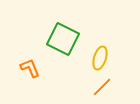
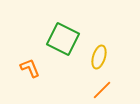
yellow ellipse: moved 1 px left, 1 px up
orange line: moved 3 px down
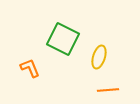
orange line: moved 6 px right; rotated 40 degrees clockwise
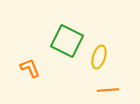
green square: moved 4 px right, 2 px down
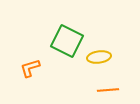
yellow ellipse: rotated 65 degrees clockwise
orange L-shape: rotated 85 degrees counterclockwise
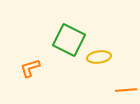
green square: moved 2 px right, 1 px up
orange line: moved 18 px right
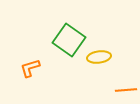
green square: rotated 8 degrees clockwise
